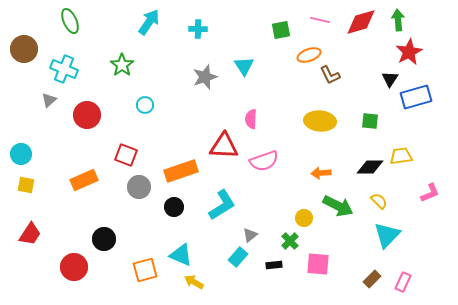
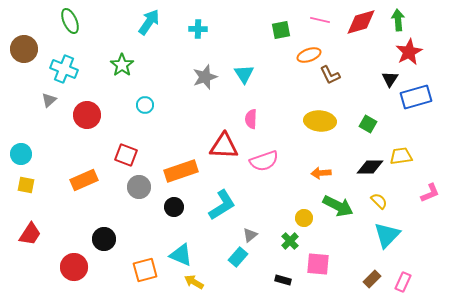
cyan triangle at (244, 66): moved 8 px down
green square at (370, 121): moved 2 px left, 3 px down; rotated 24 degrees clockwise
black rectangle at (274, 265): moved 9 px right, 15 px down; rotated 21 degrees clockwise
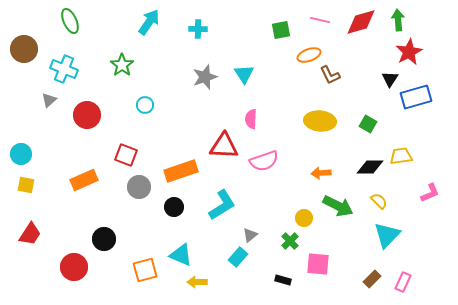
yellow arrow at (194, 282): moved 3 px right; rotated 30 degrees counterclockwise
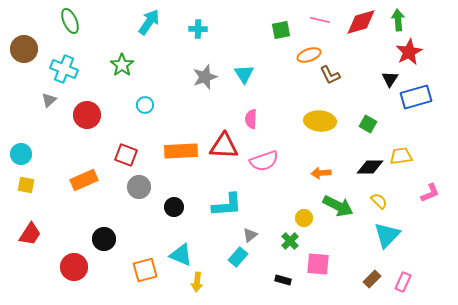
orange rectangle at (181, 171): moved 20 px up; rotated 16 degrees clockwise
cyan L-shape at (222, 205): moved 5 px right; rotated 28 degrees clockwise
yellow arrow at (197, 282): rotated 84 degrees counterclockwise
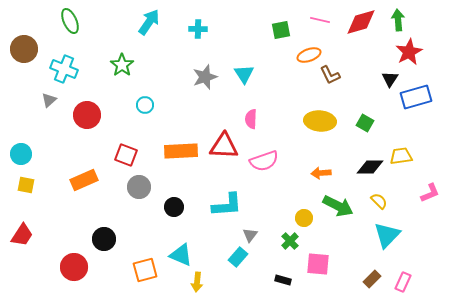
green square at (368, 124): moved 3 px left, 1 px up
red trapezoid at (30, 234): moved 8 px left, 1 px down
gray triangle at (250, 235): rotated 14 degrees counterclockwise
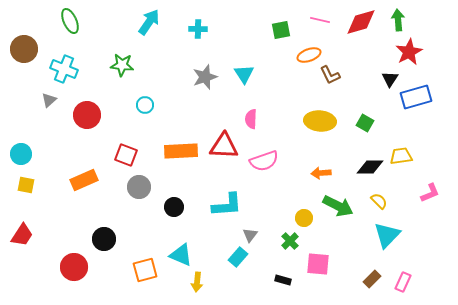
green star at (122, 65): rotated 30 degrees counterclockwise
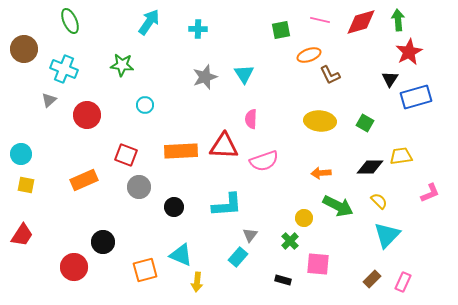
black circle at (104, 239): moved 1 px left, 3 px down
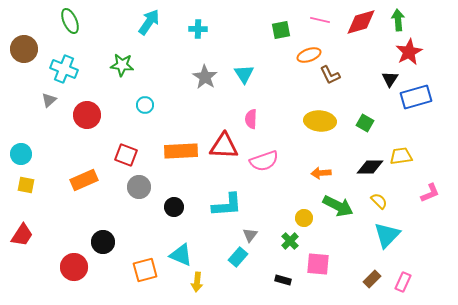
gray star at (205, 77): rotated 20 degrees counterclockwise
